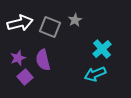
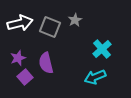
purple semicircle: moved 3 px right, 3 px down
cyan arrow: moved 3 px down
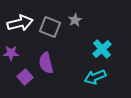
purple star: moved 7 px left, 5 px up; rotated 21 degrees clockwise
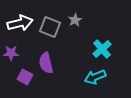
purple square: rotated 21 degrees counterclockwise
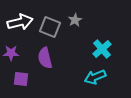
white arrow: moved 1 px up
purple semicircle: moved 1 px left, 5 px up
purple square: moved 4 px left, 2 px down; rotated 21 degrees counterclockwise
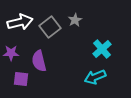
gray square: rotated 30 degrees clockwise
purple semicircle: moved 6 px left, 3 px down
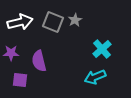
gray square: moved 3 px right, 5 px up; rotated 30 degrees counterclockwise
purple square: moved 1 px left, 1 px down
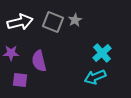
cyan cross: moved 4 px down
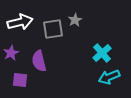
gray square: moved 7 px down; rotated 30 degrees counterclockwise
purple star: rotated 28 degrees counterclockwise
cyan arrow: moved 14 px right
